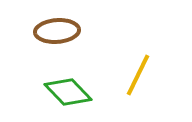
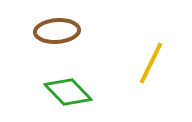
yellow line: moved 13 px right, 12 px up
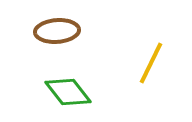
green diamond: rotated 6 degrees clockwise
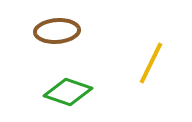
green diamond: rotated 33 degrees counterclockwise
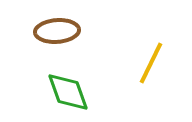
green diamond: rotated 51 degrees clockwise
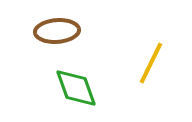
green diamond: moved 8 px right, 4 px up
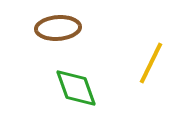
brown ellipse: moved 1 px right, 3 px up
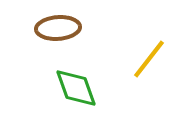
yellow line: moved 2 px left, 4 px up; rotated 12 degrees clockwise
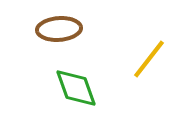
brown ellipse: moved 1 px right, 1 px down
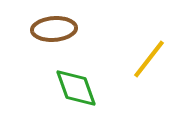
brown ellipse: moved 5 px left
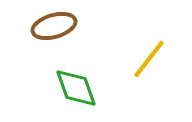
brown ellipse: moved 3 px up; rotated 12 degrees counterclockwise
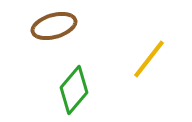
green diamond: moved 2 px left, 2 px down; rotated 60 degrees clockwise
